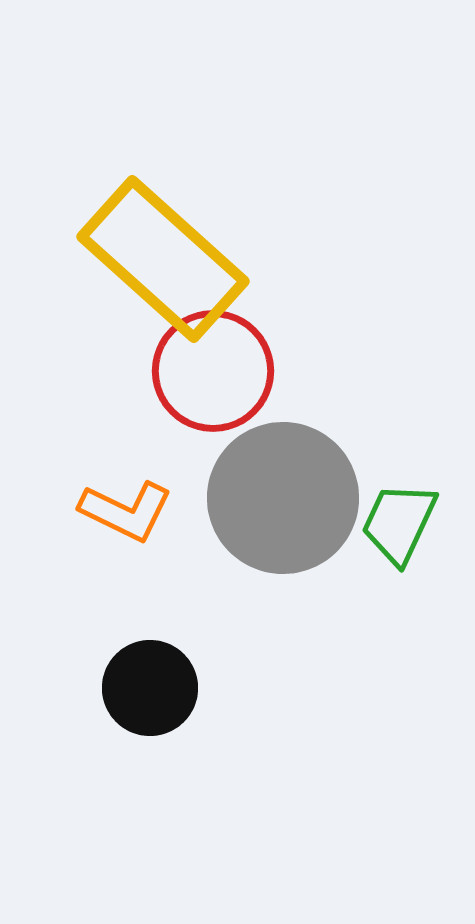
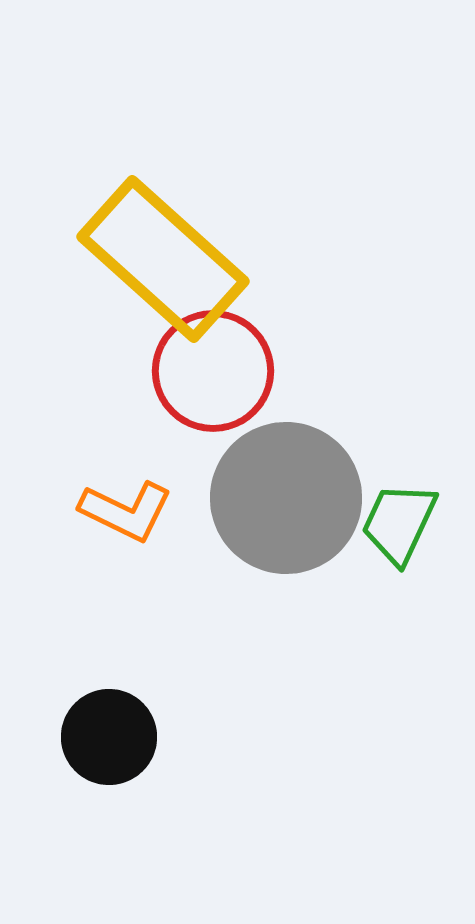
gray circle: moved 3 px right
black circle: moved 41 px left, 49 px down
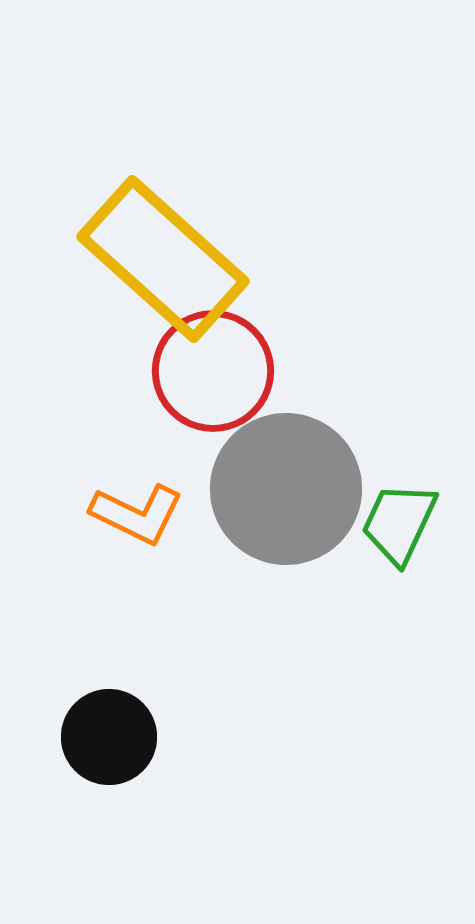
gray circle: moved 9 px up
orange L-shape: moved 11 px right, 3 px down
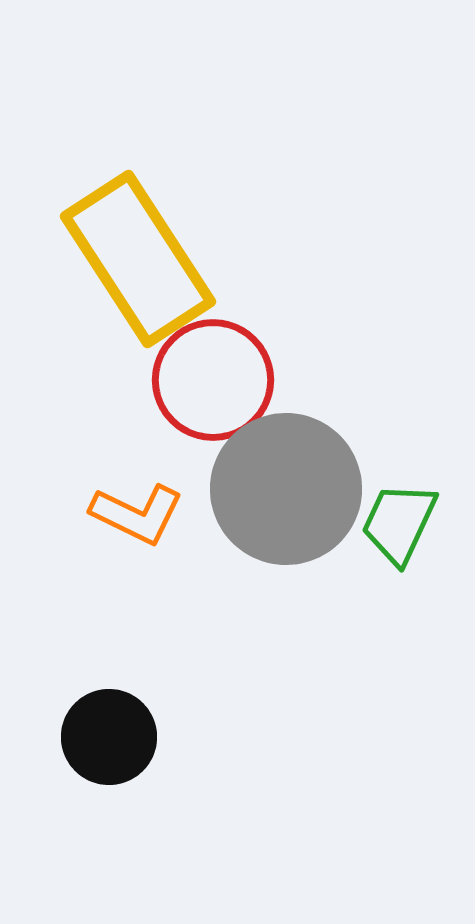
yellow rectangle: moved 25 px left; rotated 15 degrees clockwise
red circle: moved 9 px down
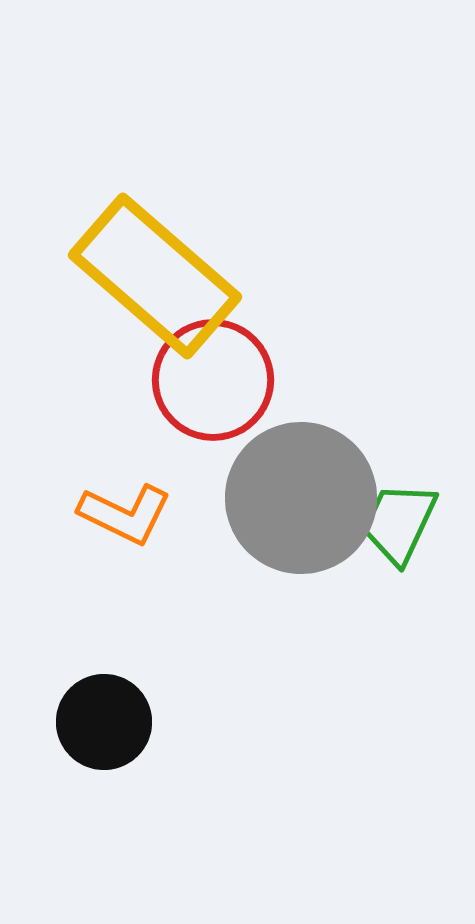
yellow rectangle: moved 17 px right, 17 px down; rotated 16 degrees counterclockwise
gray circle: moved 15 px right, 9 px down
orange L-shape: moved 12 px left
black circle: moved 5 px left, 15 px up
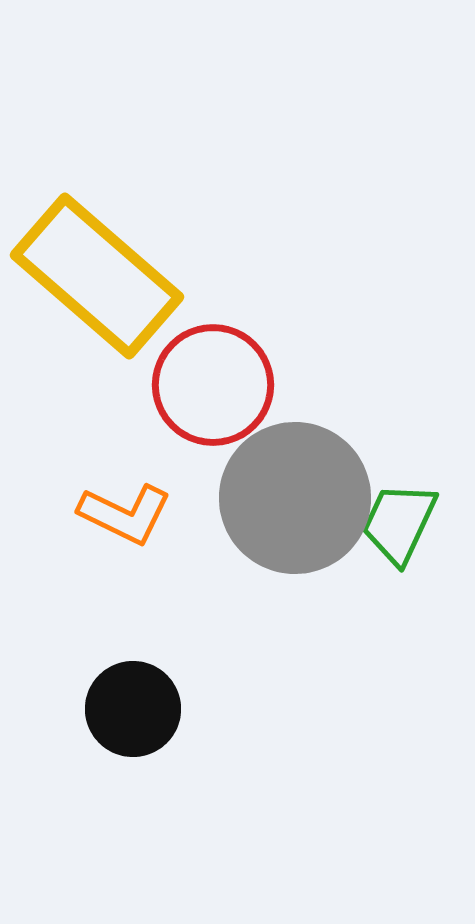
yellow rectangle: moved 58 px left
red circle: moved 5 px down
gray circle: moved 6 px left
black circle: moved 29 px right, 13 px up
